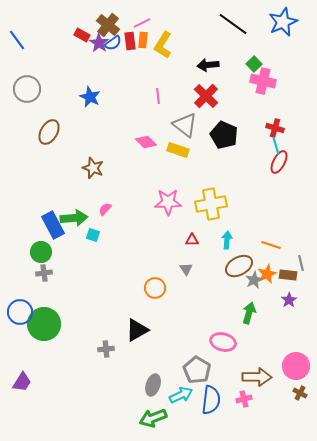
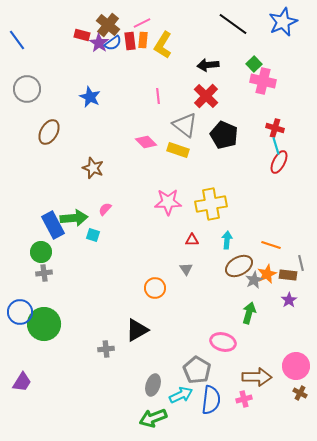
red rectangle at (82, 35): rotated 14 degrees counterclockwise
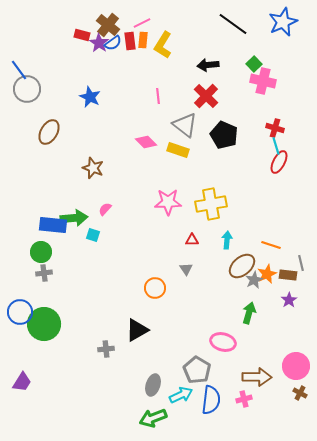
blue line at (17, 40): moved 2 px right, 30 px down
blue rectangle at (53, 225): rotated 56 degrees counterclockwise
brown ellipse at (239, 266): moved 3 px right; rotated 12 degrees counterclockwise
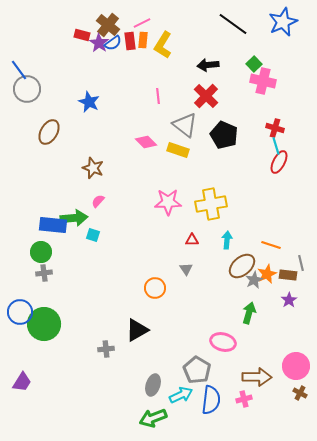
blue star at (90, 97): moved 1 px left, 5 px down
pink semicircle at (105, 209): moved 7 px left, 8 px up
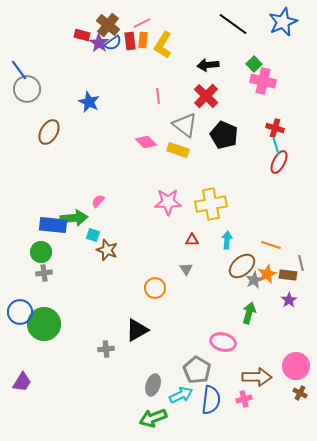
brown star at (93, 168): moved 14 px right, 82 px down
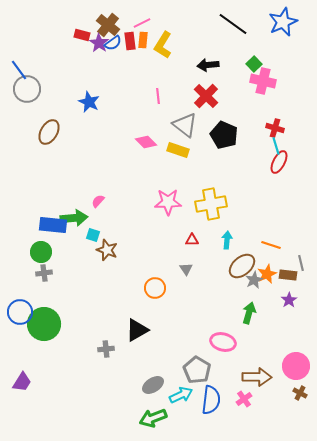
gray ellipse at (153, 385): rotated 40 degrees clockwise
pink cross at (244, 399): rotated 21 degrees counterclockwise
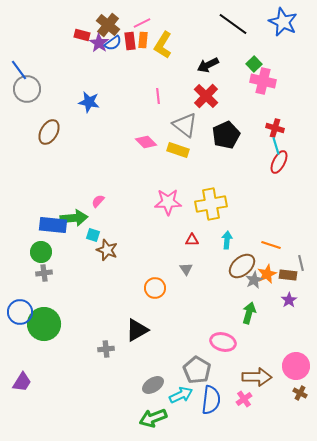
blue star at (283, 22): rotated 24 degrees counterclockwise
black arrow at (208, 65): rotated 20 degrees counterclockwise
blue star at (89, 102): rotated 15 degrees counterclockwise
black pentagon at (224, 135): moved 2 px right; rotated 24 degrees clockwise
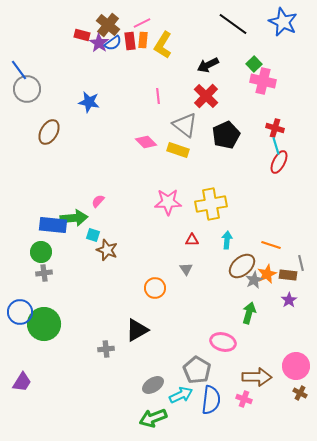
pink cross at (244, 399): rotated 35 degrees counterclockwise
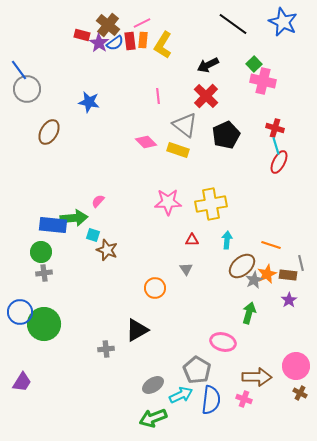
blue semicircle at (113, 43): moved 2 px right
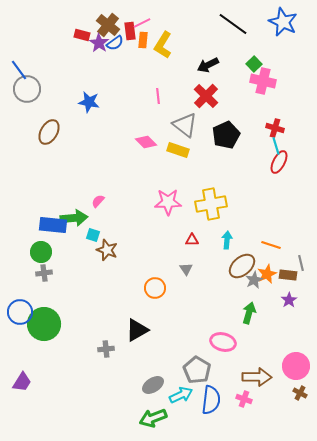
red rectangle at (130, 41): moved 10 px up
